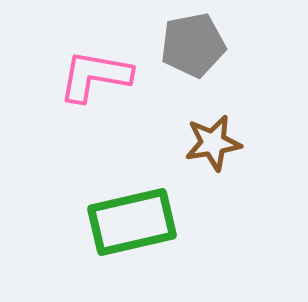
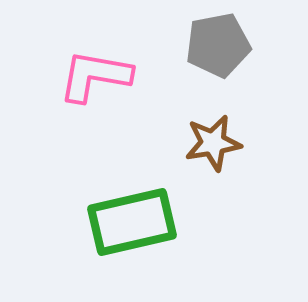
gray pentagon: moved 25 px right
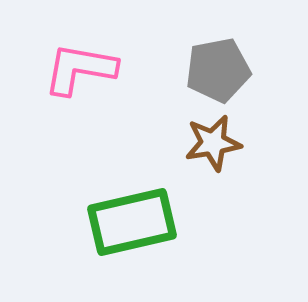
gray pentagon: moved 25 px down
pink L-shape: moved 15 px left, 7 px up
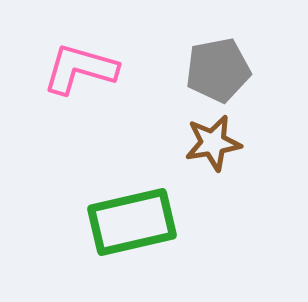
pink L-shape: rotated 6 degrees clockwise
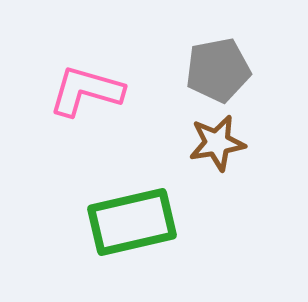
pink L-shape: moved 6 px right, 22 px down
brown star: moved 4 px right
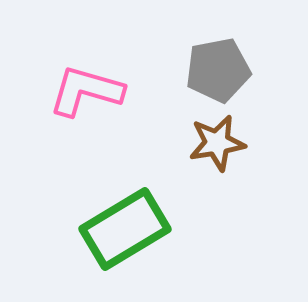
green rectangle: moved 7 px left, 7 px down; rotated 18 degrees counterclockwise
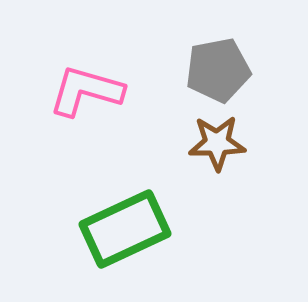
brown star: rotated 8 degrees clockwise
green rectangle: rotated 6 degrees clockwise
